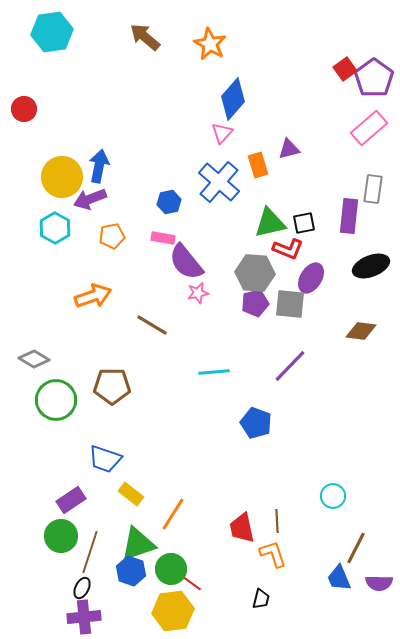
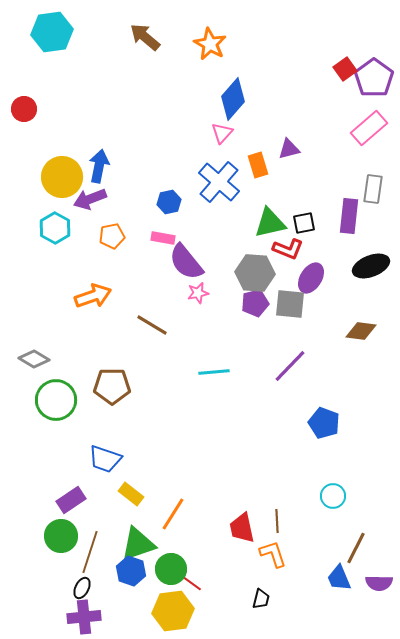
blue pentagon at (256, 423): moved 68 px right
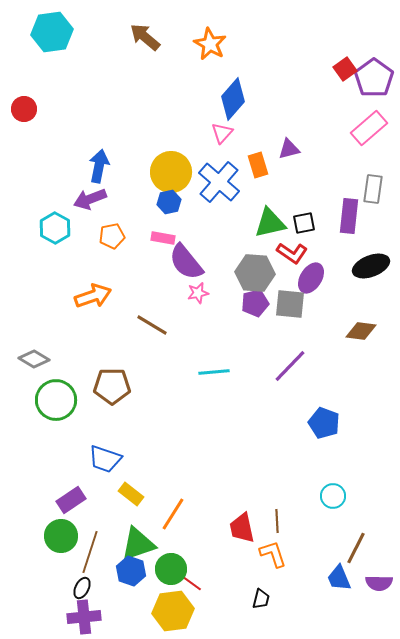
yellow circle at (62, 177): moved 109 px right, 5 px up
red L-shape at (288, 249): moved 4 px right, 4 px down; rotated 12 degrees clockwise
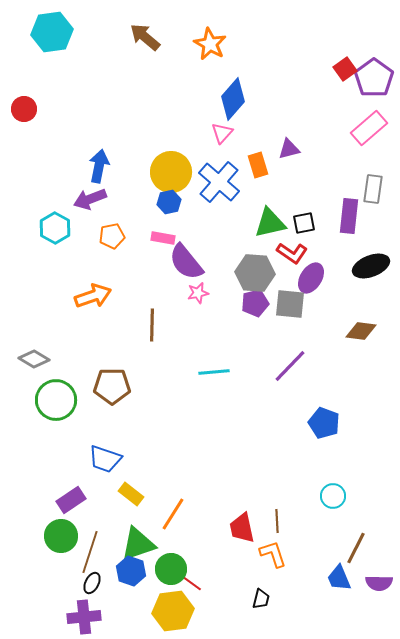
brown line at (152, 325): rotated 60 degrees clockwise
black ellipse at (82, 588): moved 10 px right, 5 px up
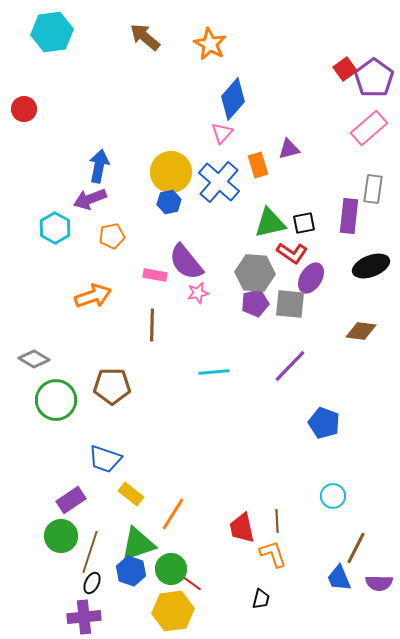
pink rectangle at (163, 238): moved 8 px left, 37 px down
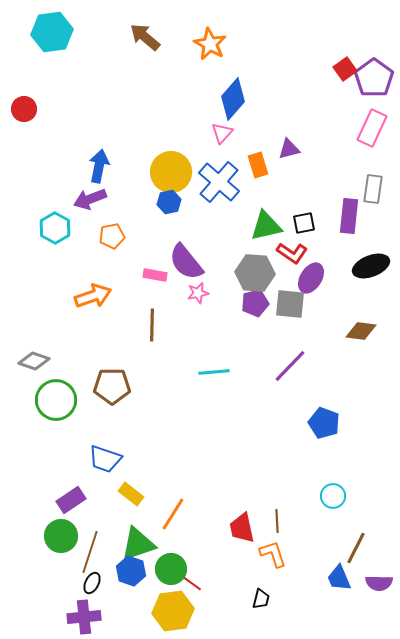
pink rectangle at (369, 128): moved 3 px right; rotated 24 degrees counterclockwise
green triangle at (270, 223): moved 4 px left, 3 px down
gray diamond at (34, 359): moved 2 px down; rotated 12 degrees counterclockwise
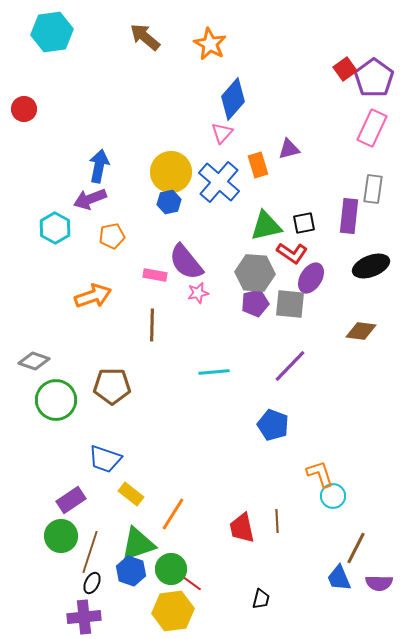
blue pentagon at (324, 423): moved 51 px left, 2 px down
orange L-shape at (273, 554): moved 47 px right, 80 px up
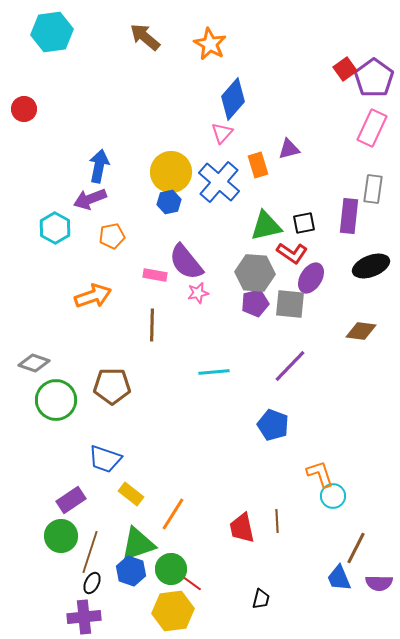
gray diamond at (34, 361): moved 2 px down
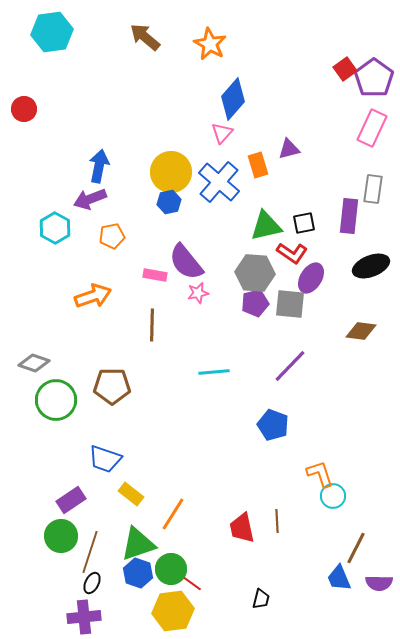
blue hexagon at (131, 571): moved 7 px right, 2 px down
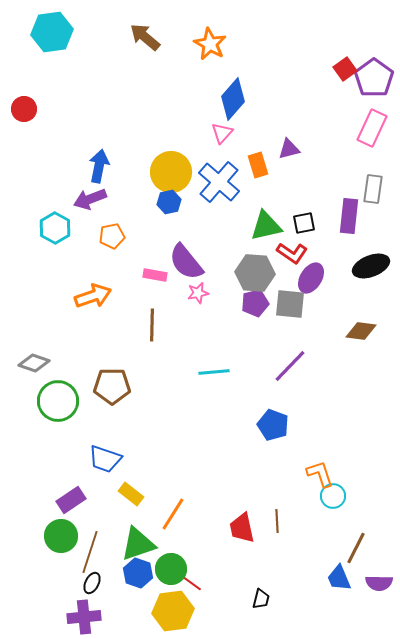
green circle at (56, 400): moved 2 px right, 1 px down
